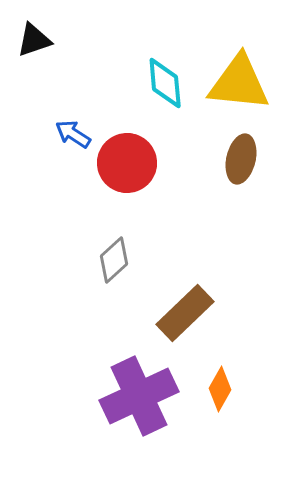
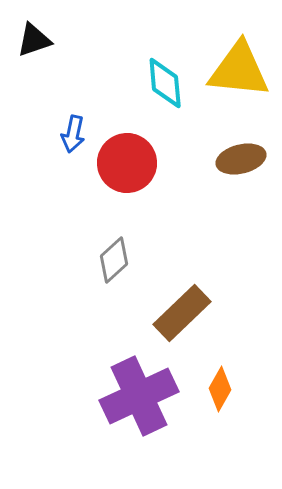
yellow triangle: moved 13 px up
blue arrow: rotated 111 degrees counterclockwise
brown ellipse: rotated 63 degrees clockwise
brown rectangle: moved 3 px left
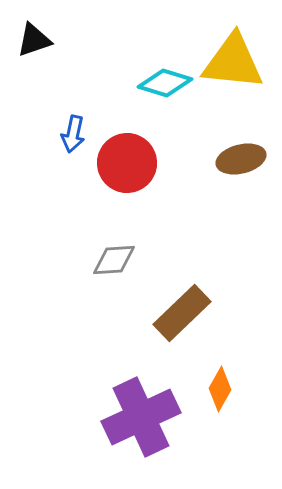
yellow triangle: moved 6 px left, 8 px up
cyan diamond: rotated 68 degrees counterclockwise
gray diamond: rotated 39 degrees clockwise
purple cross: moved 2 px right, 21 px down
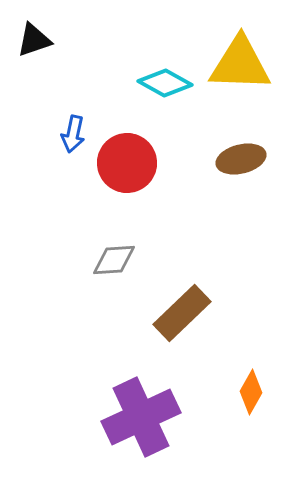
yellow triangle: moved 7 px right, 2 px down; rotated 4 degrees counterclockwise
cyan diamond: rotated 12 degrees clockwise
orange diamond: moved 31 px right, 3 px down
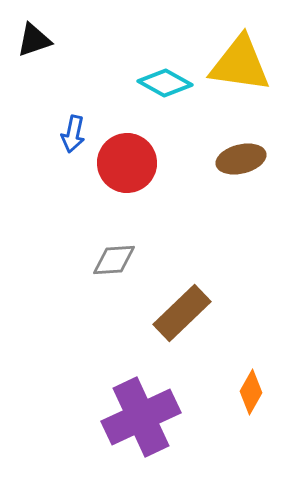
yellow triangle: rotated 6 degrees clockwise
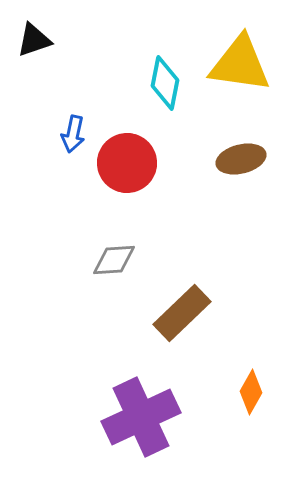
cyan diamond: rotated 72 degrees clockwise
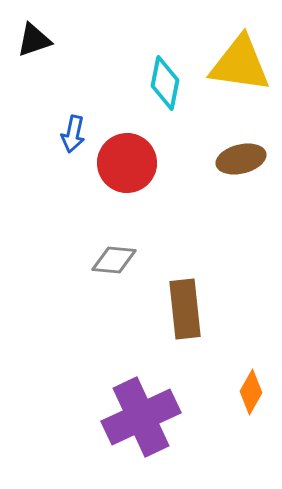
gray diamond: rotated 9 degrees clockwise
brown rectangle: moved 3 px right, 4 px up; rotated 52 degrees counterclockwise
